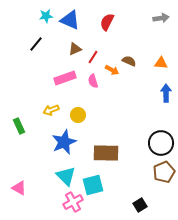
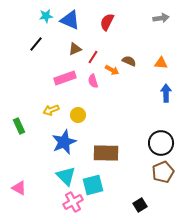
brown pentagon: moved 1 px left
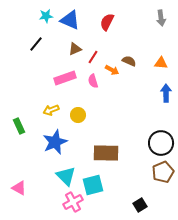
gray arrow: rotated 91 degrees clockwise
blue star: moved 9 px left
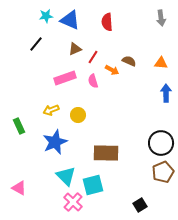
red semicircle: rotated 30 degrees counterclockwise
pink cross: rotated 18 degrees counterclockwise
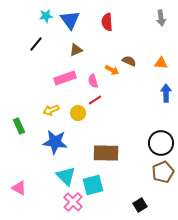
blue triangle: rotated 30 degrees clockwise
brown triangle: moved 1 px right, 1 px down
red line: moved 2 px right, 43 px down; rotated 24 degrees clockwise
yellow circle: moved 2 px up
blue star: rotated 30 degrees clockwise
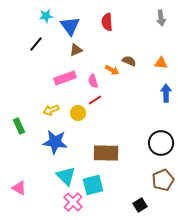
blue triangle: moved 6 px down
brown pentagon: moved 8 px down
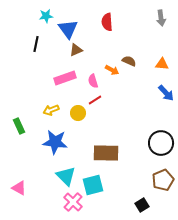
blue triangle: moved 2 px left, 3 px down
black line: rotated 28 degrees counterclockwise
orange triangle: moved 1 px right, 1 px down
blue arrow: rotated 138 degrees clockwise
black square: moved 2 px right
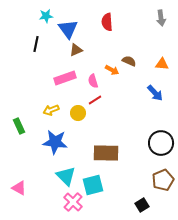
blue arrow: moved 11 px left
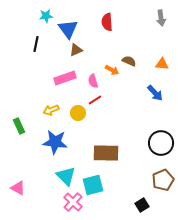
pink triangle: moved 1 px left
